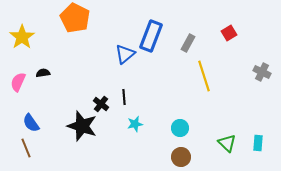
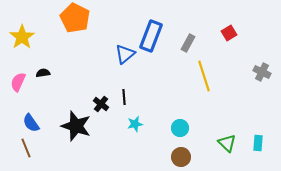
black star: moved 6 px left
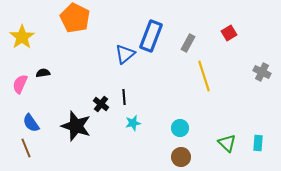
pink semicircle: moved 2 px right, 2 px down
cyan star: moved 2 px left, 1 px up
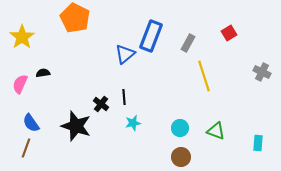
green triangle: moved 11 px left, 12 px up; rotated 24 degrees counterclockwise
brown line: rotated 42 degrees clockwise
